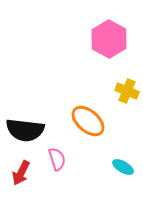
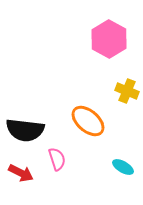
red arrow: rotated 90 degrees counterclockwise
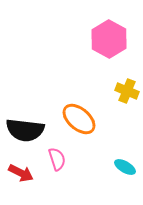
orange ellipse: moved 9 px left, 2 px up
cyan ellipse: moved 2 px right
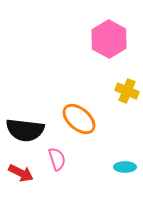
cyan ellipse: rotated 30 degrees counterclockwise
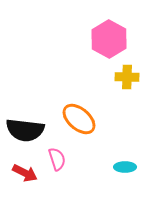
yellow cross: moved 14 px up; rotated 20 degrees counterclockwise
red arrow: moved 4 px right
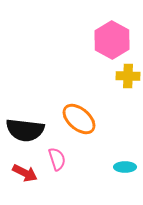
pink hexagon: moved 3 px right, 1 px down
yellow cross: moved 1 px right, 1 px up
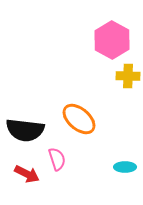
red arrow: moved 2 px right, 1 px down
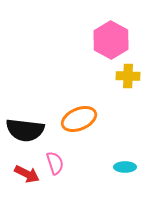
pink hexagon: moved 1 px left
orange ellipse: rotated 64 degrees counterclockwise
pink semicircle: moved 2 px left, 4 px down
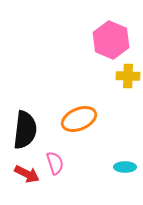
pink hexagon: rotated 6 degrees counterclockwise
black semicircle: rotated 90 degrees counterclockwise
